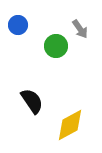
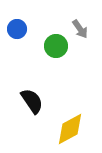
blue circle: moved 1 px left, 4 px down
yellow diamond: moved 4 px down
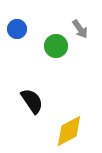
yellow diamond: moved 1 px left, 2 px down
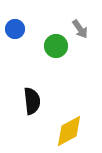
blue circle: moved 2 px left
black semicircle: rotated 28 degrees clockwise
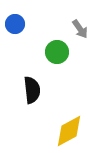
blue circle: moved 5 px up
green circle: moved 1 px right, 6 px down
black semicircle: moved 11 px up
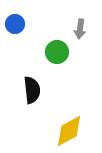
gray arrow: rotated 42 degrees clockwise
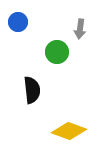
blue circle: moved 3 px right, 2 px up
yellow diamond: rotated 48 degrees clockwise
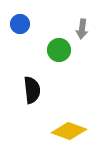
blue circle: moved 2 px right, 2 px down
gray arrow: moved 2 px right
green circle: moved 2 px right, 2 px up
